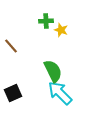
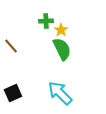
yellow star: rotated 16 degrees clockwise
green semicircle: moved 9 px right, 22 px up
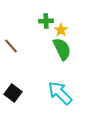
black square: rotated 30 degrees counterclockwise
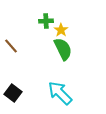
green semicircle: moved 1 px right
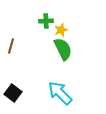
yellow star: rotated 16 degrees clockwise
brown line: rotated 56 degrees clockwise
